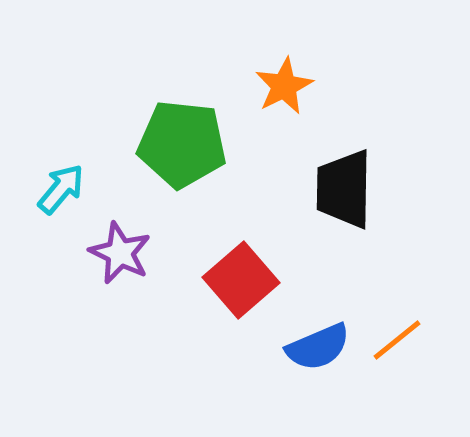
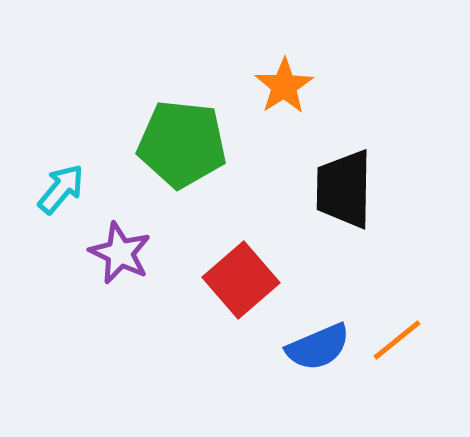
orange star: rotated 6 degrees counterclockwise
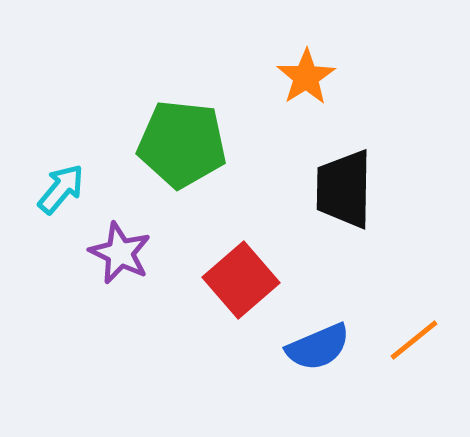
orange star: moved 22 px right, 9 px up
orange line: moved 17 px right
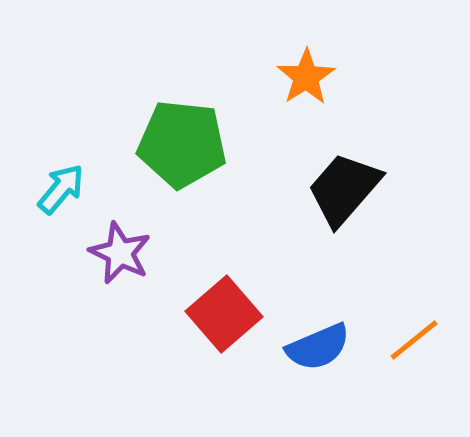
black trapezoid: rotated 40 degrees clockwise
red square: moved 17 px left, 34 px down
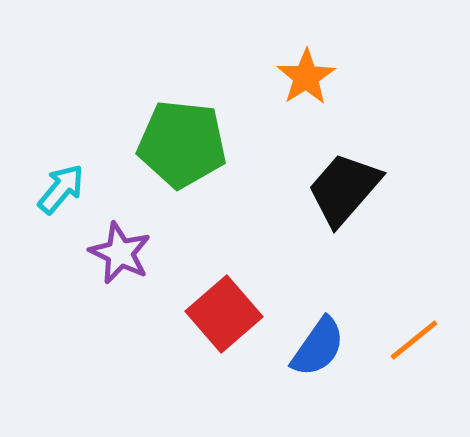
blue semicircle: rotated 32 degrees counterclockwise
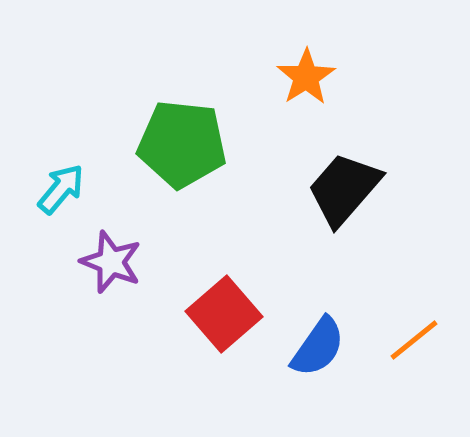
purple star: moved 9 px left, 9 px down; rotated 4 degrees counterclockwise
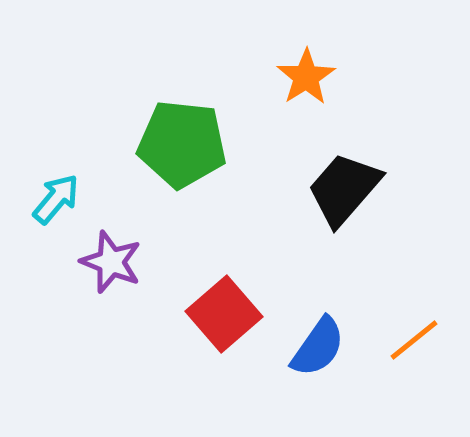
cyan arrow: moved 5 px left, 10 px down
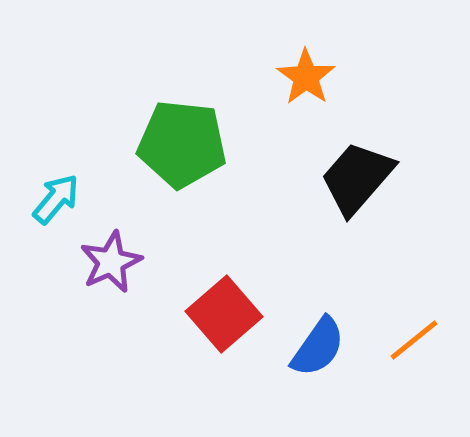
orange star: rotated 4 degrees counterclockwise
black trapezoid: moved 13 px right, 11 px up
purple star: rotated 26 degrees clockwise
